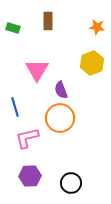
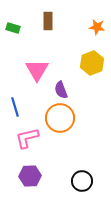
black circle: moved 11 px right, 2 px up
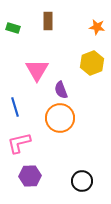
pink L-shape: moved 8 px left, 5 px down
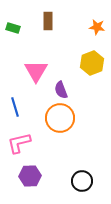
pink triangle: moved 1 px left, 1 px down
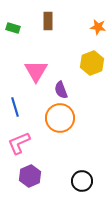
orange star: moved 1 px right
pink L-shape: rotated 10 degrees counterclockwise
purple hexagon: rotated 20 degrees counterclockwise
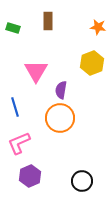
purple semicircle: rotated 30 degrees clockwise
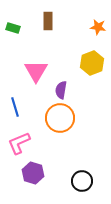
purple hexagon: moved 3 px right, 3 px up; rotated 20 degrees counterclockwise
